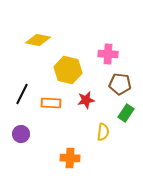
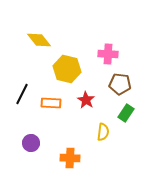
yellow diamond: moved 1 px right; rotated 40 degrees clockwise
yellow hexagon: moved 1 px left, 1 px up
red star: rotated 30 degrees counterclockwise
purple circle: moved 10 px right, 9 px down
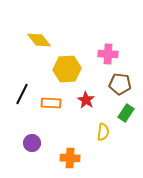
yellow hexagon: rotated 16 degrees counterclockwise
purple circle: moved 1 px right
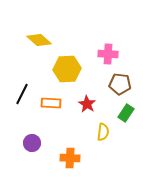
yellow diamond: rotated 10 degrees counterclockwise
red star: moved 1 px right, 4 px down
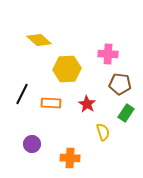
yellow semicircle: rotated 24 degrees counterclockwise
purple circle: moved 1 px down
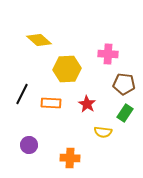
brown pentagon: moved 4 px right
green rectangle: moved 1 px left
yellow semicircle: rotated 114 degrees clockwise
purple circle: moved 3 px left, 1 px down
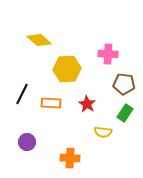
purple circle: moved 2 px left, 3 px up
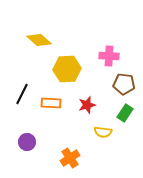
pink cross: moved 1 px right, 2 px down
red star: moved 1 px down; rotated 24 degrees clockwise
orange cross: rotated 36 degrees counterclockwise
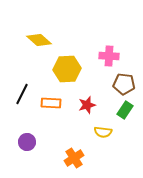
green rectangle: moved 3 px up
orange cross: moved 4 px right
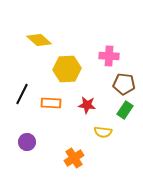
red star: rotated 24 degrees clockwise
